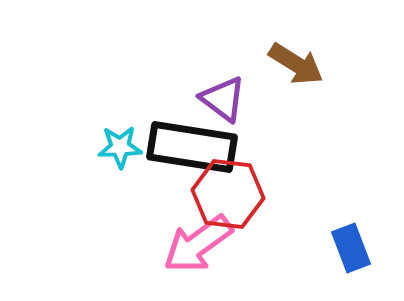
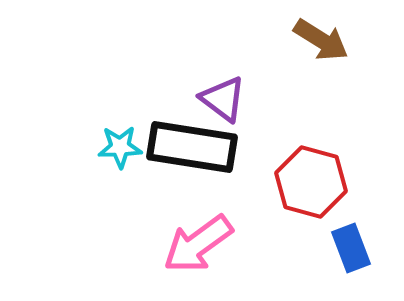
brown arrow: moved 25 px right, 24 px up
red hexagon: moved 83 px right, 12 px up; rotated 8 degrees clockwise
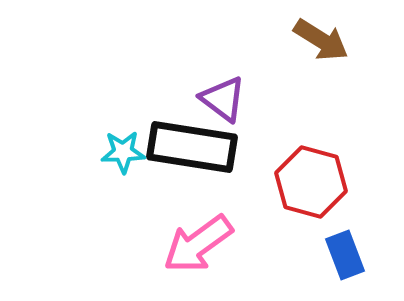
cyan star: moved 3 px right, 5 px down
blue rectangle: moved 6 px left, 7 px down
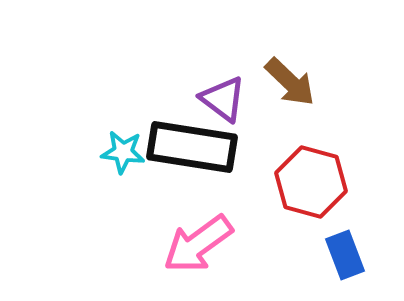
brown arrow: moved 31 px left, 42 px down; rotated 12 degrees clockwise
cyan star: rotated 9 degrees clockwise
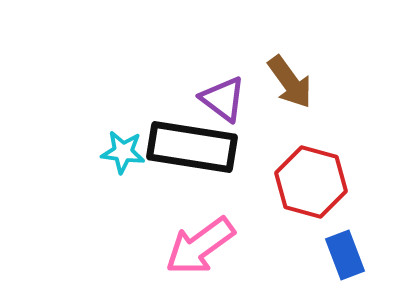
brown arrow: rotated 10 degrees clockwise
pink arrow: moved 2 px right, 2 px down
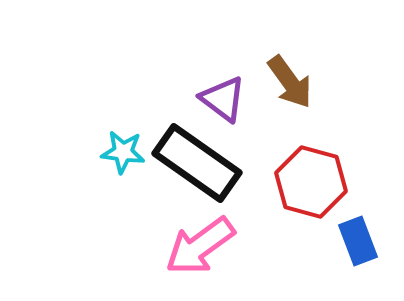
black rectangle: moved 5 px right, 16 px down; rotated 26 degrees clockwise
blue rectangle: moved 13 px right, 14 px up
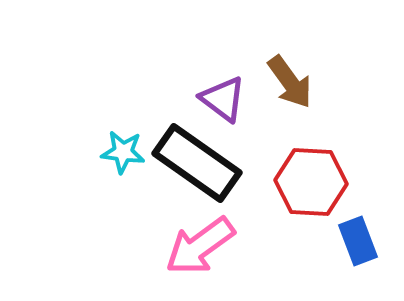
red hexagon: rotated 12 degrees counterclockwise
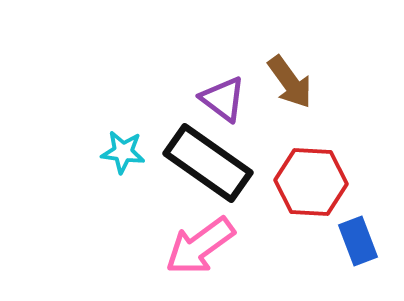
black rectangle: moved 11 px right
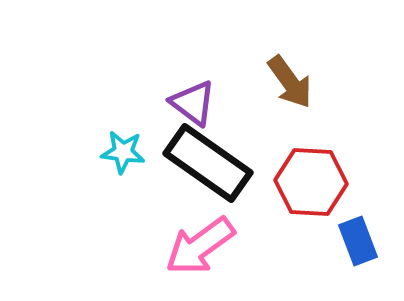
purple triangle: moved 30 px left, 4 px down
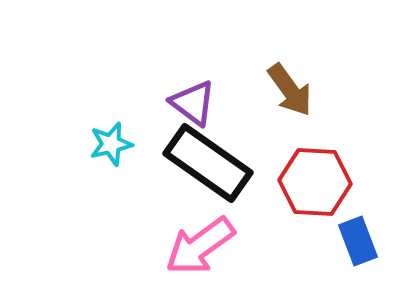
brown arrow: moved 8 px down
cyan star: moved 12 px left, 8 px up; rotated 21 degrees counterclockwise
red hexagon: moved 4 px right
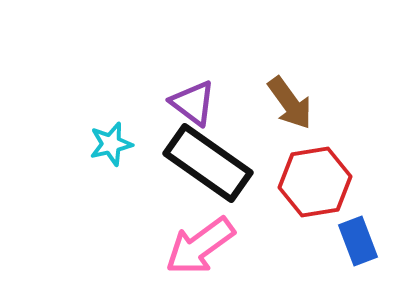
brown arrow: moved 13 px down
red hexagon: rotated 12 degrees counterclockwise
